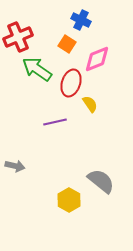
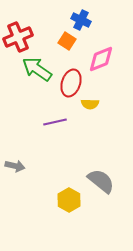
orange square: moved 3 px up
pink diamond: moved 4 px right
yellow semicircle: rotated 126 degrees clockwise
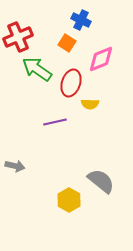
orange square: moved 2 px down
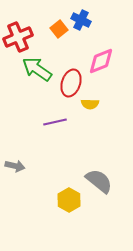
orange square: moved 8 px left, 14 px up; rotated 18 degrees clockwise
pink diamond: moved 2 px down
gray semicircle: moved 2 px left
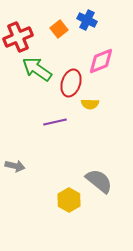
blue cross: moved 6 px right
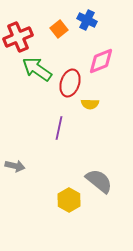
red ellipse: moved 1 px left
purple line: moved 4 px right, 6 px down; rotated 65 degrees counterclockwise
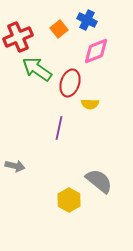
pink diamond: moved 5 px left, 10 px up
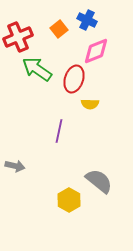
red ellipse: moved 4 px right, 4 px up
purple line: moved 3 px down
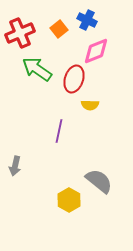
red cross: moved 2 px right, 4 px up
yellow semicircle: moved 1 px down
gray arrow: rotated 90 degrees clockwise
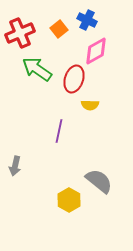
pink diamond: rotated 8 degrees counterclockwise
